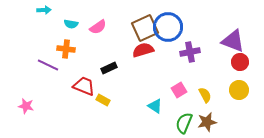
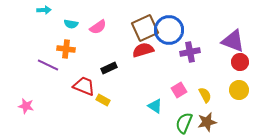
blue circle: moved 1 px right, 3 px down
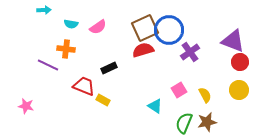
purple cross: rotated 24 degrees counterclockwise
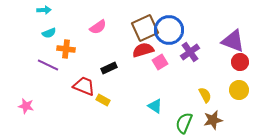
cyan semicircle: moved 22 px left, 9 px down; rotated 32 degrees counterclockwise
pink square: moved 19 px left, 28 px up
brown star: moved 6 px right, 2 px up
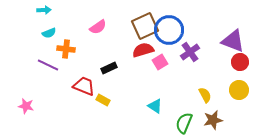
brown square: moved 2 px up
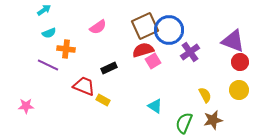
cyan arrow: rotated 32 degrees counterclockwise
pink square: moved 7 px left, 1 px up
pink star: rotated 14 degrees counterclockwise
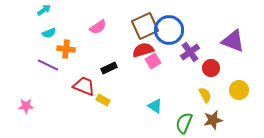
red circle: moved 29 px left, 6 px down
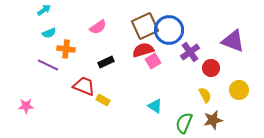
black rectangle: moved 3 px left, 6 px up
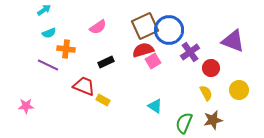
yellow semicircle: moved 1 px right, 2 px up
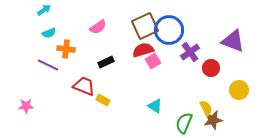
yellow semicircle: moved 15 px down
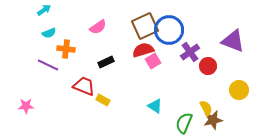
red circle: moved 3 px left, 2 px up
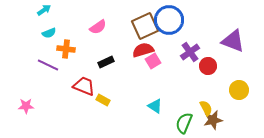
blue circle: moved 10 px up
